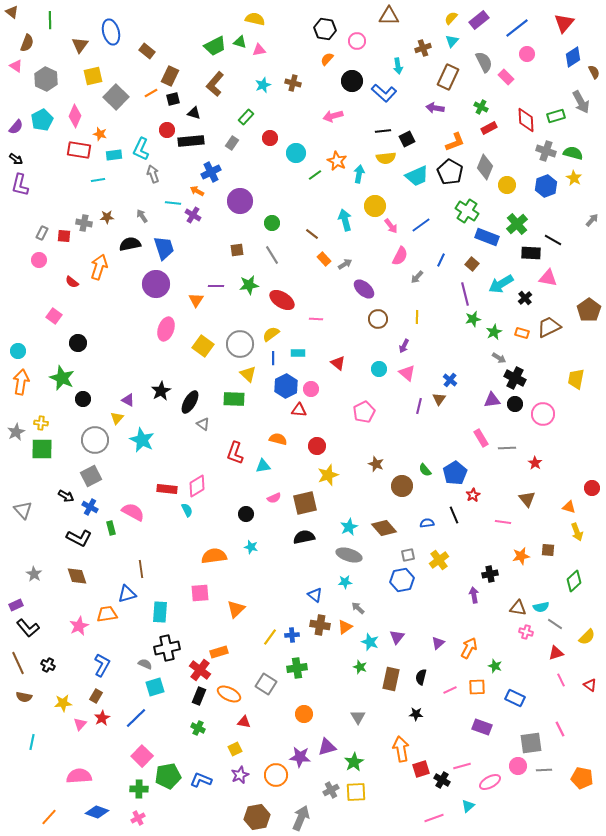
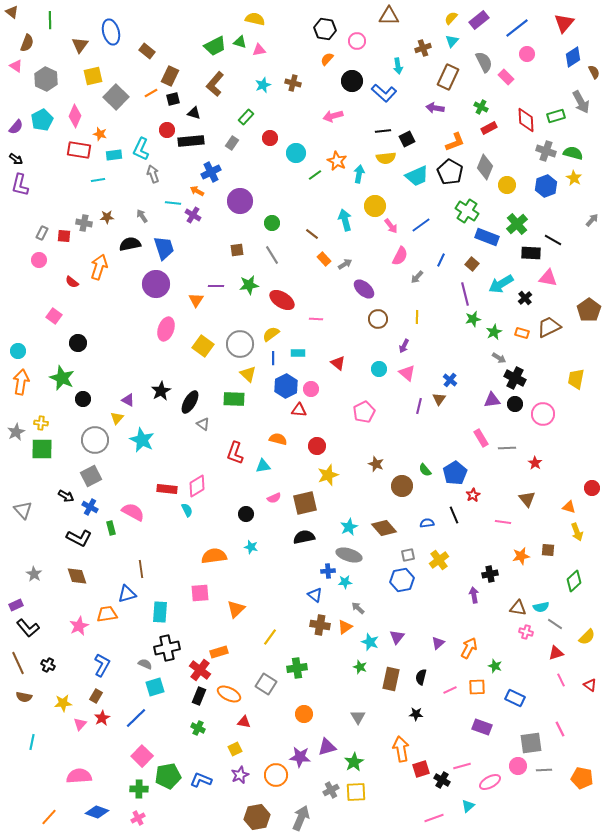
blue cross at (292, 635): moved 36 px right, 64 px up
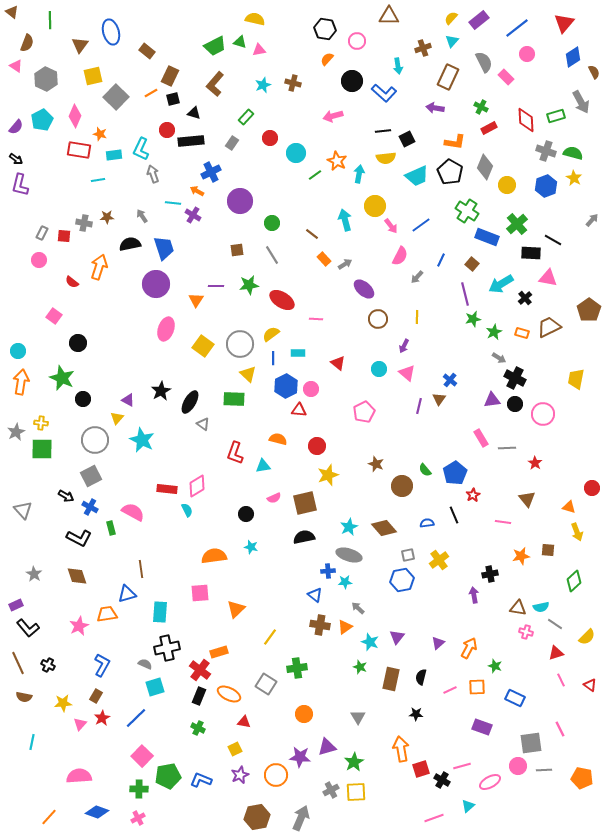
orange L-shape at (455, 142): rotated 30 degrees clockwise
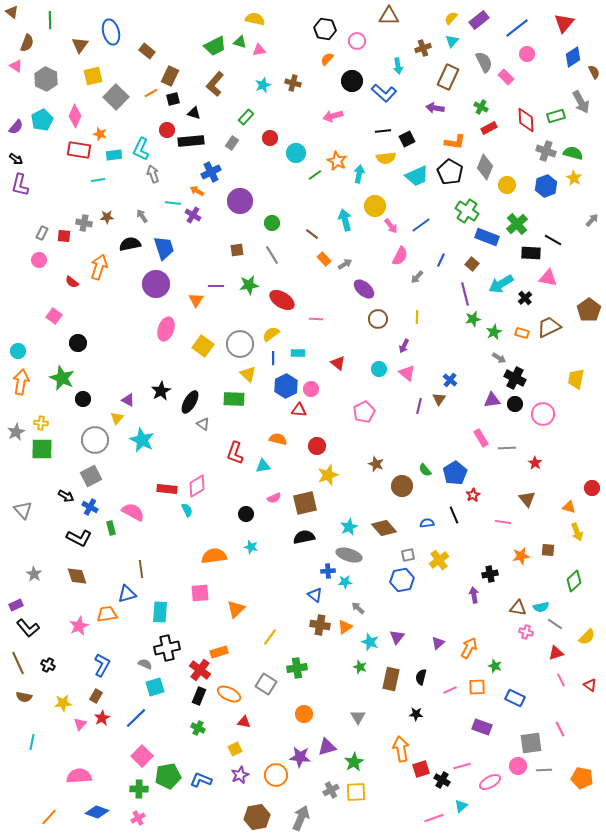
cyan triangle at (468, 806): moved 7 px left
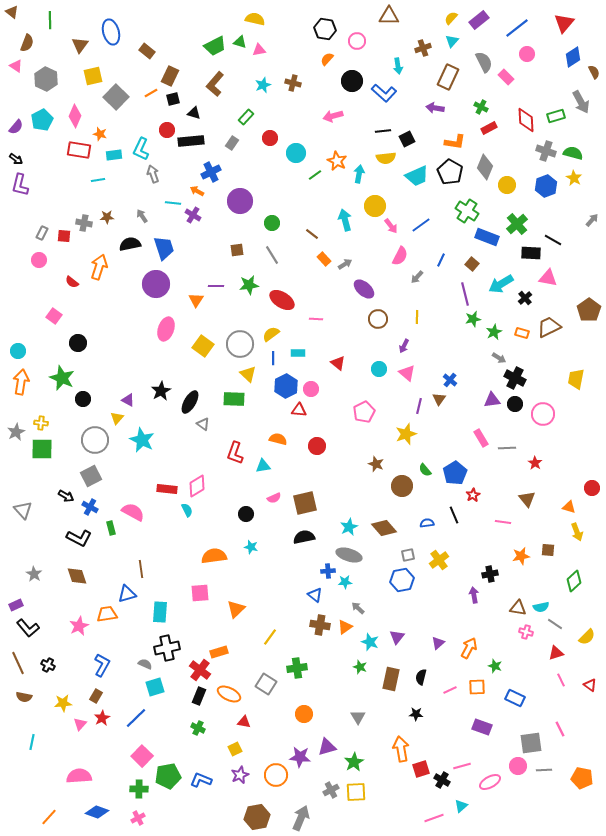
yellow star at (328, 475): moved 78 px right, 41 px up
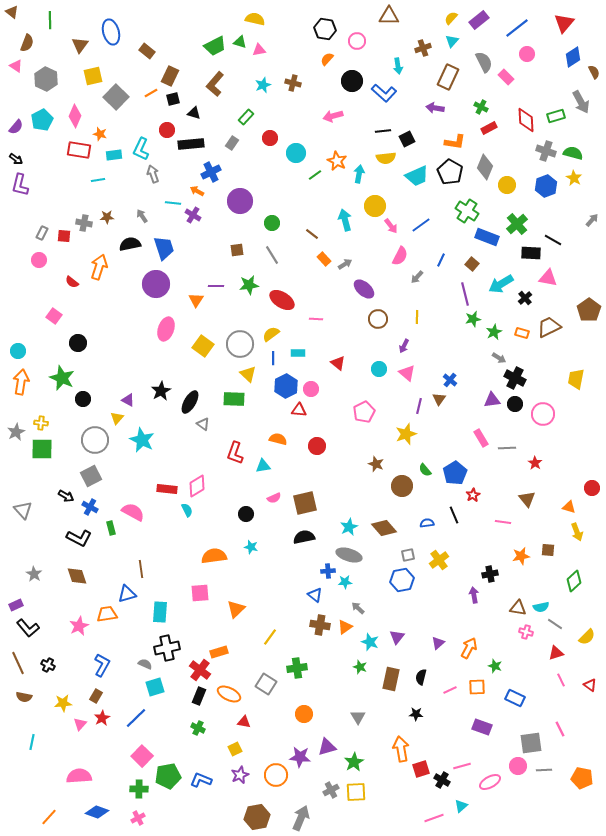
black rectangle at (191, 141): moved 3 px down
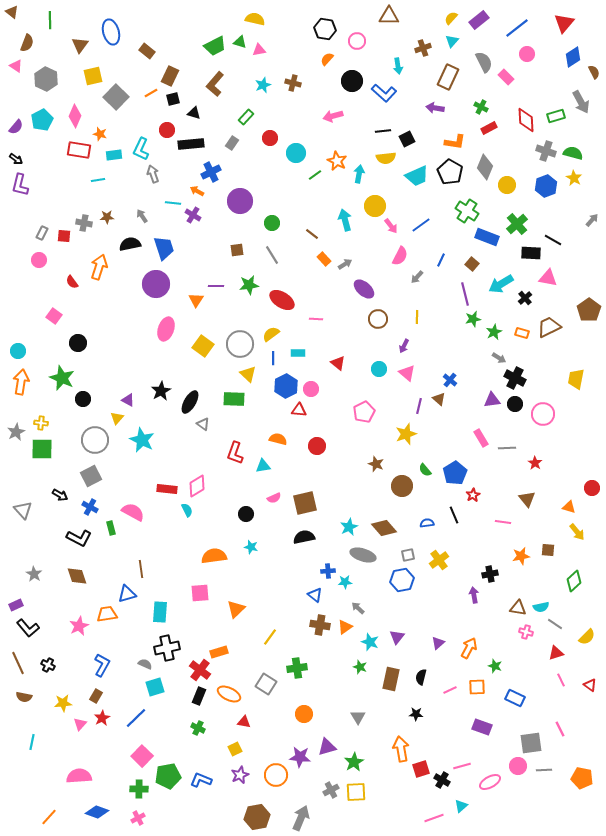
red semicircle at (72, 282): rotated 16 degrees clockwise
brown triangle at (439, 399): rotated 24 degrees counterclockwise
black arrow at (66, 496): moved 6 px left, 1 px up
yellow arrow at (577, 532): rotated 18 degrees counterclockwise
gray ellipse at (349, 555): moved 14 px right
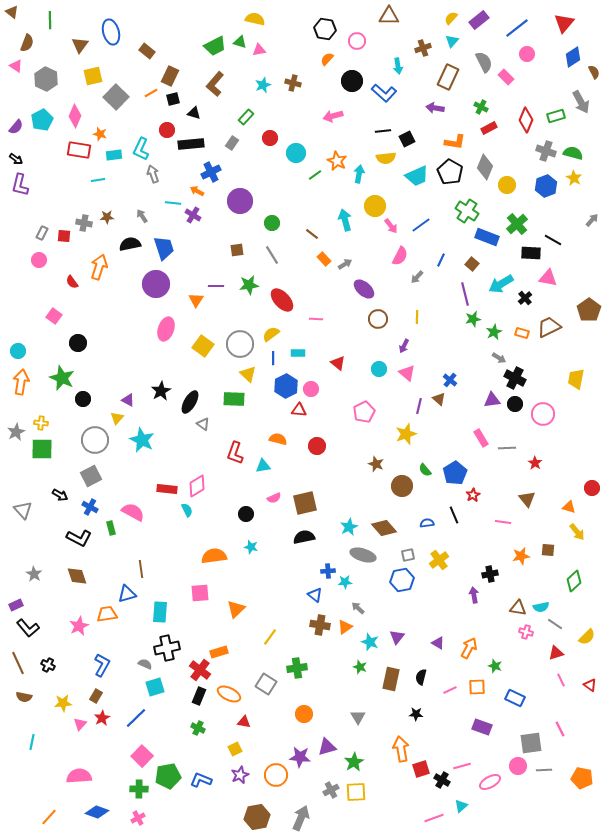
red diamond at (526, 120): rotated 25 degrees clockwise
red ellipse at (282, 300): rotated 15 degrees clockwise
purple triangle at (438, 643): rotated 48 degrees counterclockwise
